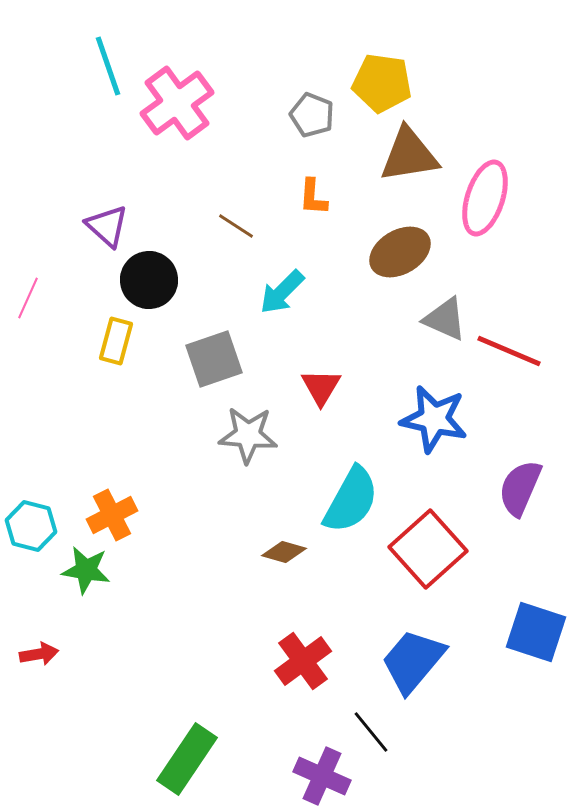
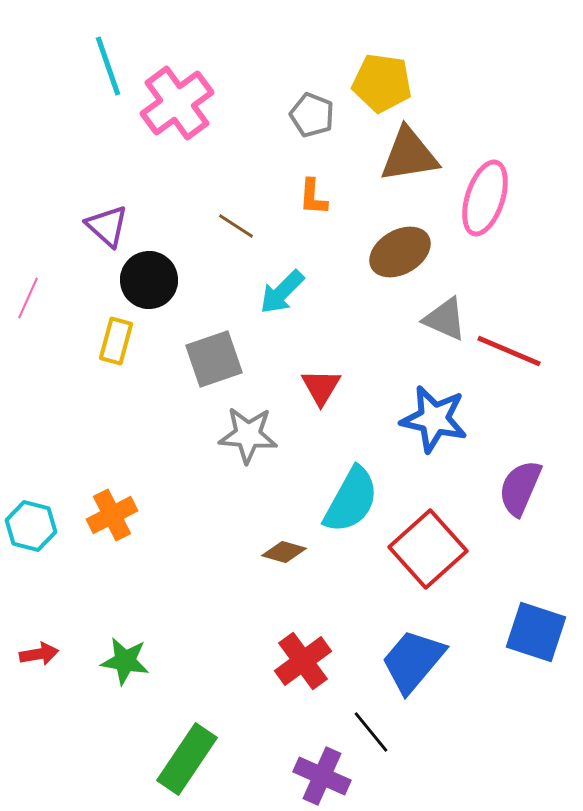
green star: moved 39 px right, 91 px down
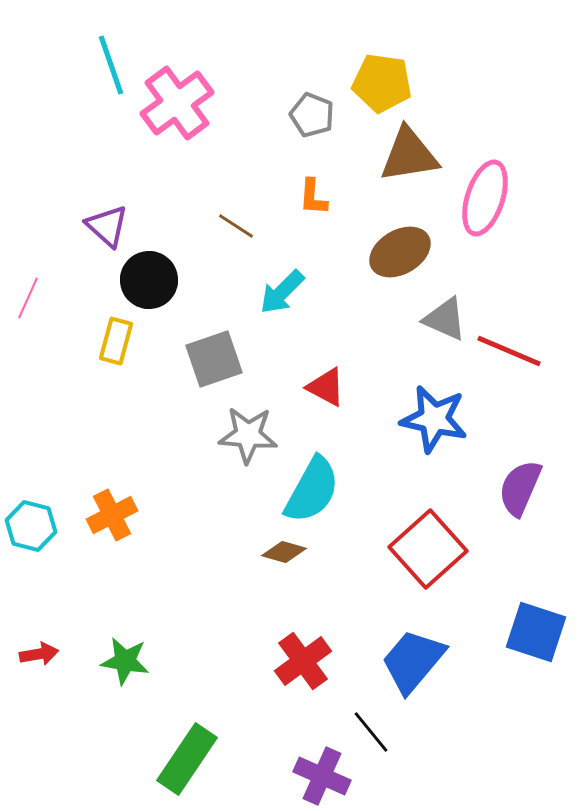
cyan line: moved 3 px right, 1 px up
red triangle: moved 5 px right; rotated 33 degrees counterclockwise
cyan semicircle: moved 39 px left, 10 px up
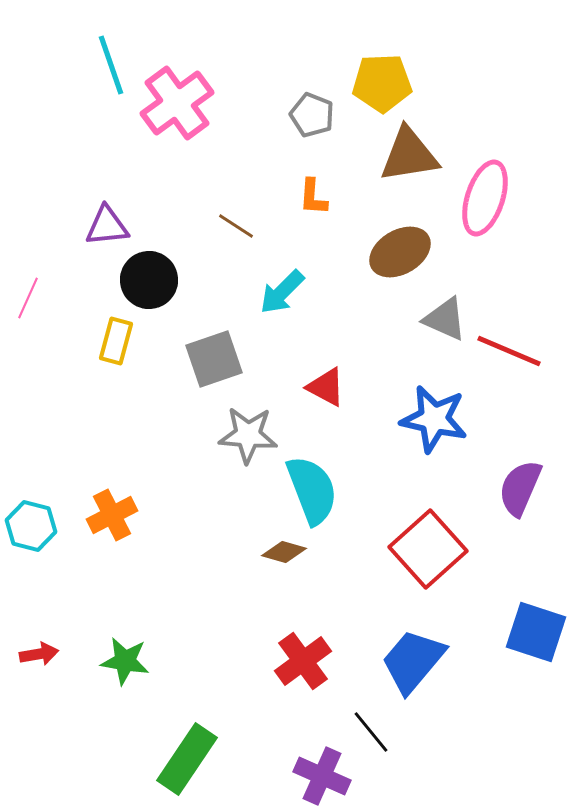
yellow pentagon: rotated 10 degrees counterclockwise
purple triangle: rotated 48 degrees counterclockwise
cyan semicircle: rotated 50 degrees counterclockwise
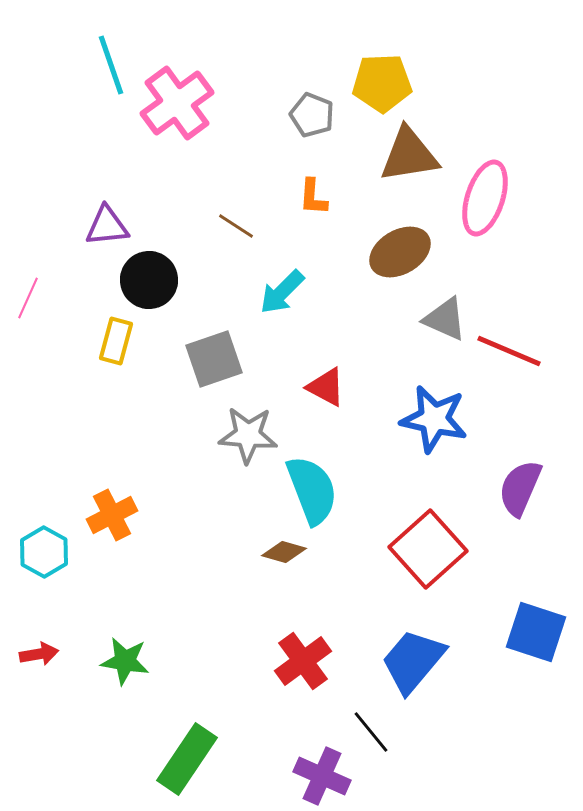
cyan hexagon: moved 13 px right, 26 px down; rotated 15 degrees clockwise
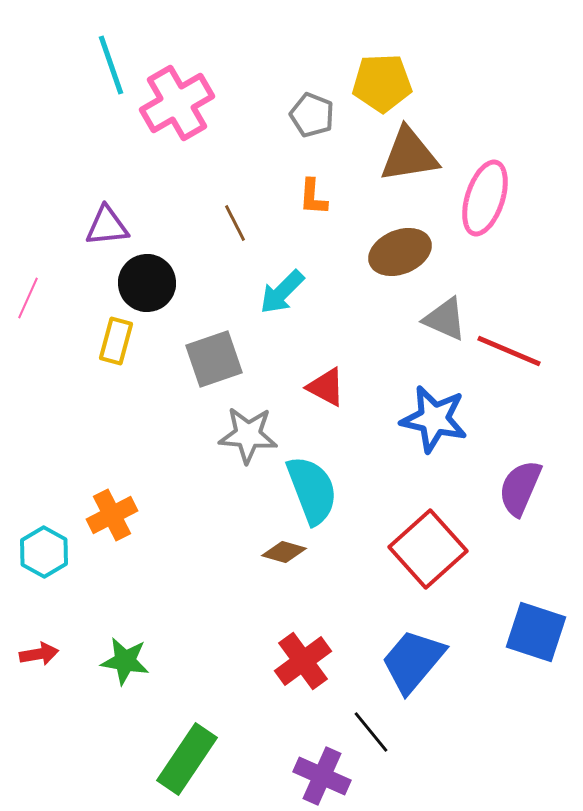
pink cross: rotated 6 degrees clockwise
brown line: moved 1 px left, 3 px up; rotated 30 degrees clockwise
brown ellipse: rotated 8 degrees clockwise
black circle: moved 2 px left, 3 px down
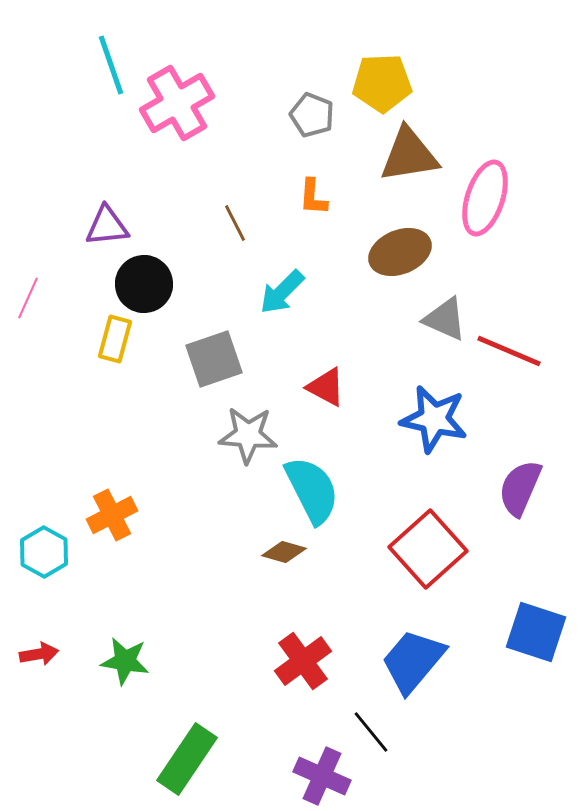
black circle: moved 3 px left, 1 px down
yellow rectangle: moved 1 px left, 2 px up
cyan semicircle: rotated 6 degrees counterclockwise
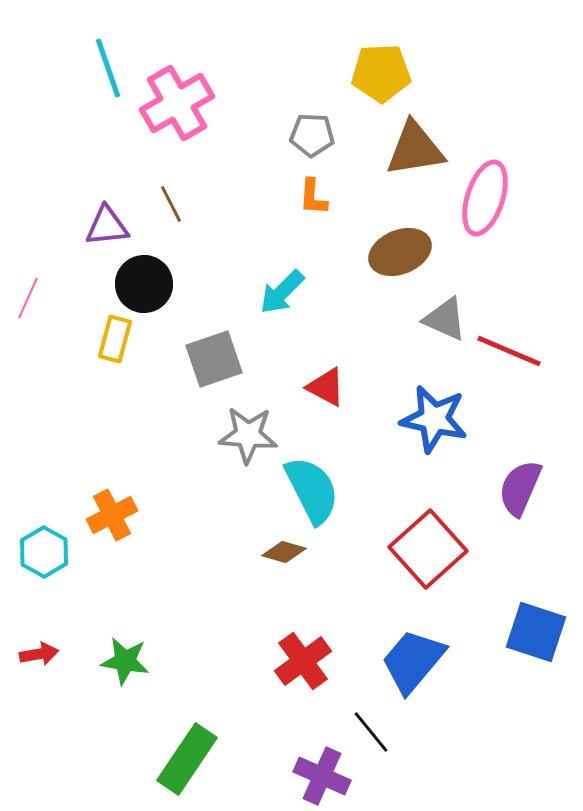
cyan line: moved 3 px left, 3 px down
yellow pentagon: moved 1 px left, 10 px up
gray pentagon: moved 20 px down; rotated 18 degrees counterclockwise
brown triangle: moved 6 px right, 6 px up
brown line: moved 64 px left, 19 px up
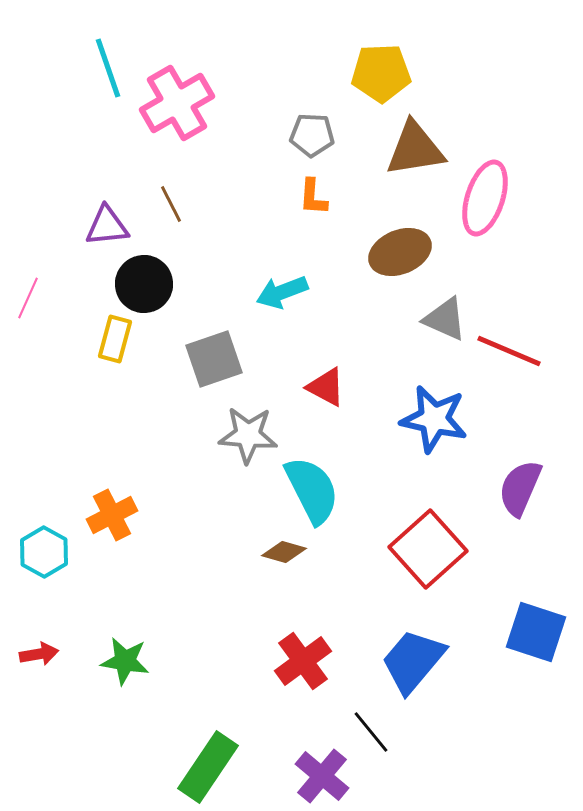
cyan arrow: rotated 24 degrees clockwise
green rectangle: moved 21 px right, 8 px down
purple cross: rotated 16 degrees clockwise
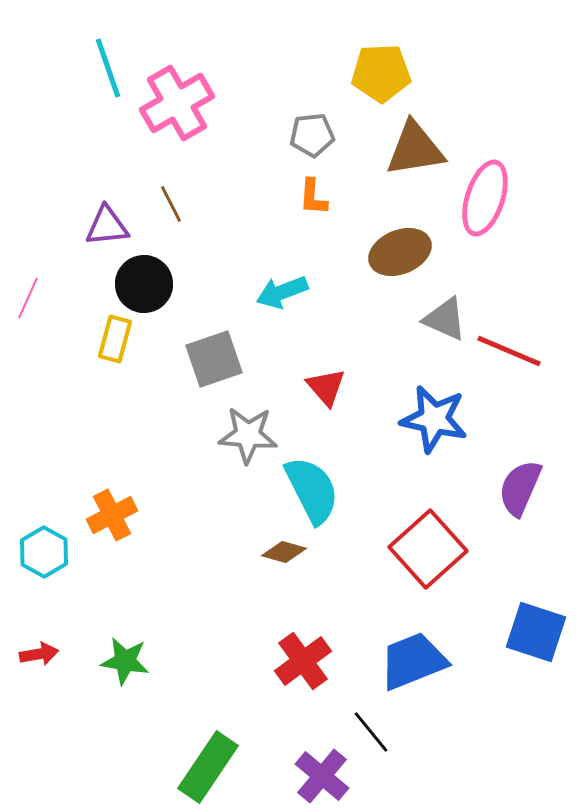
gray pentagon: rotated 9 degrees counterclockwise
red triangle: rotated 21 degrees clockwise
blue trapezoid: rotated 28 degrees clockwise
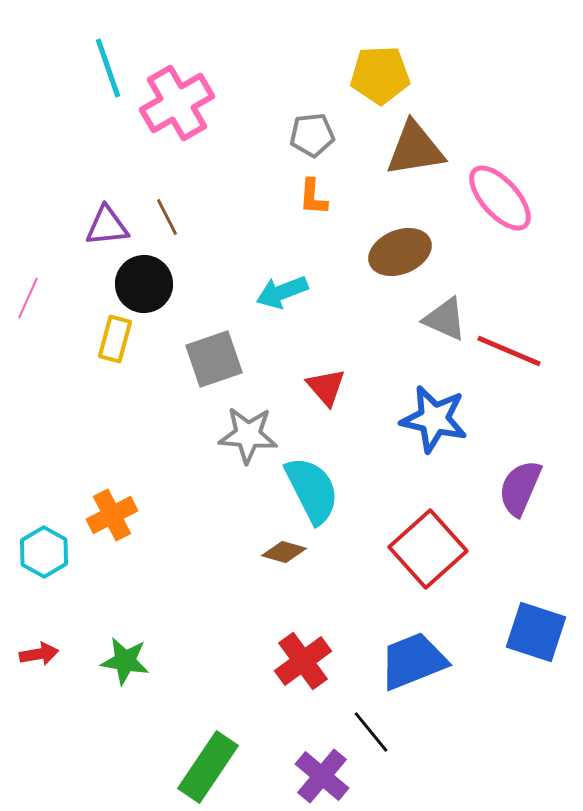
yellow pentagon: moved 1 px left, 2 px down
pink ellipse: moved 15 px right; rotated 60 degrees counterclockwise
brown line: moved 4 px left, 13 px down
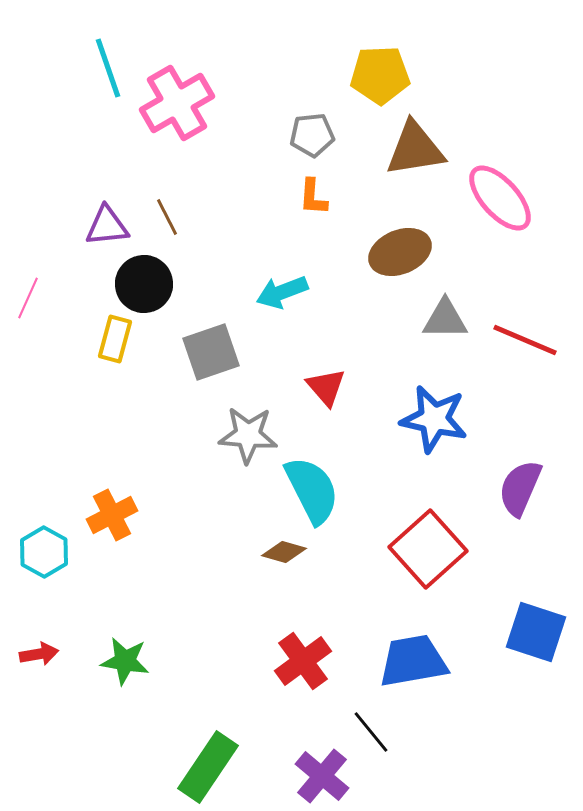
gray triangle: rotated 24 degrees counterclockwise
red line: moved 16 px right, 11 px up
gray square: moved 3 px left, 7 px up
blue trapezoid: rotated 12 degrees clockwise
